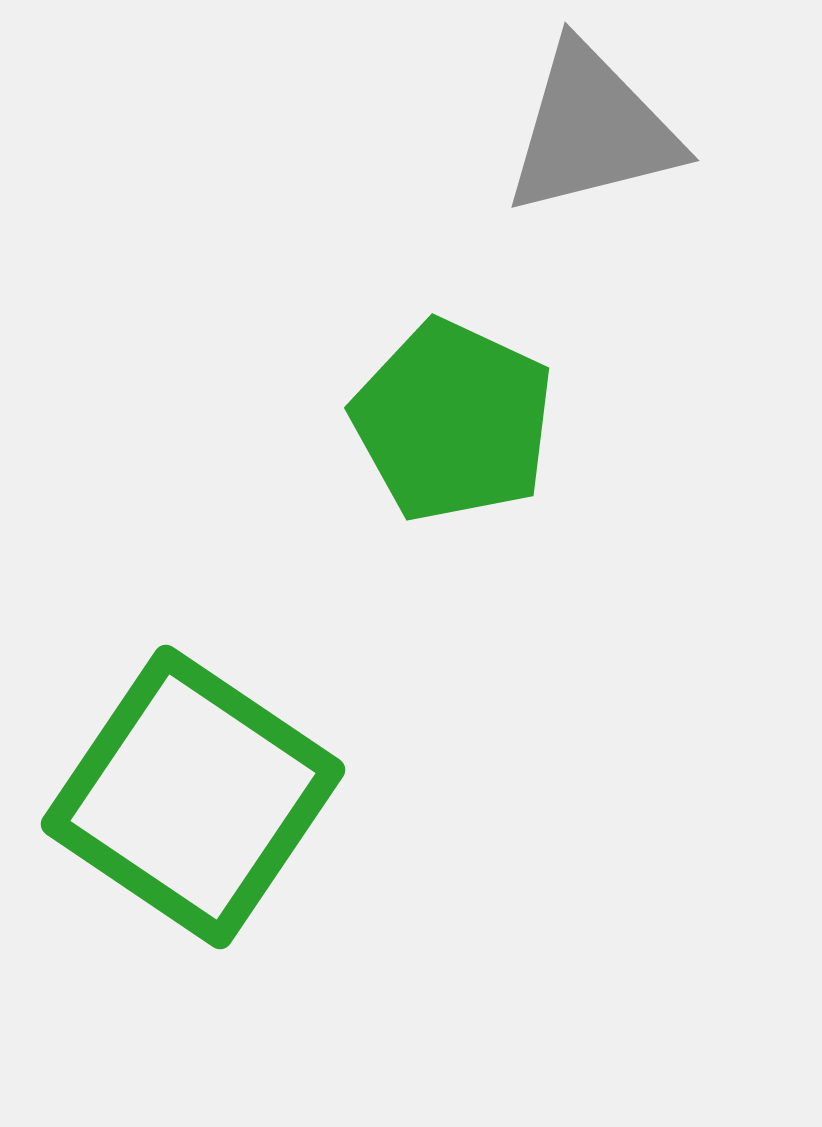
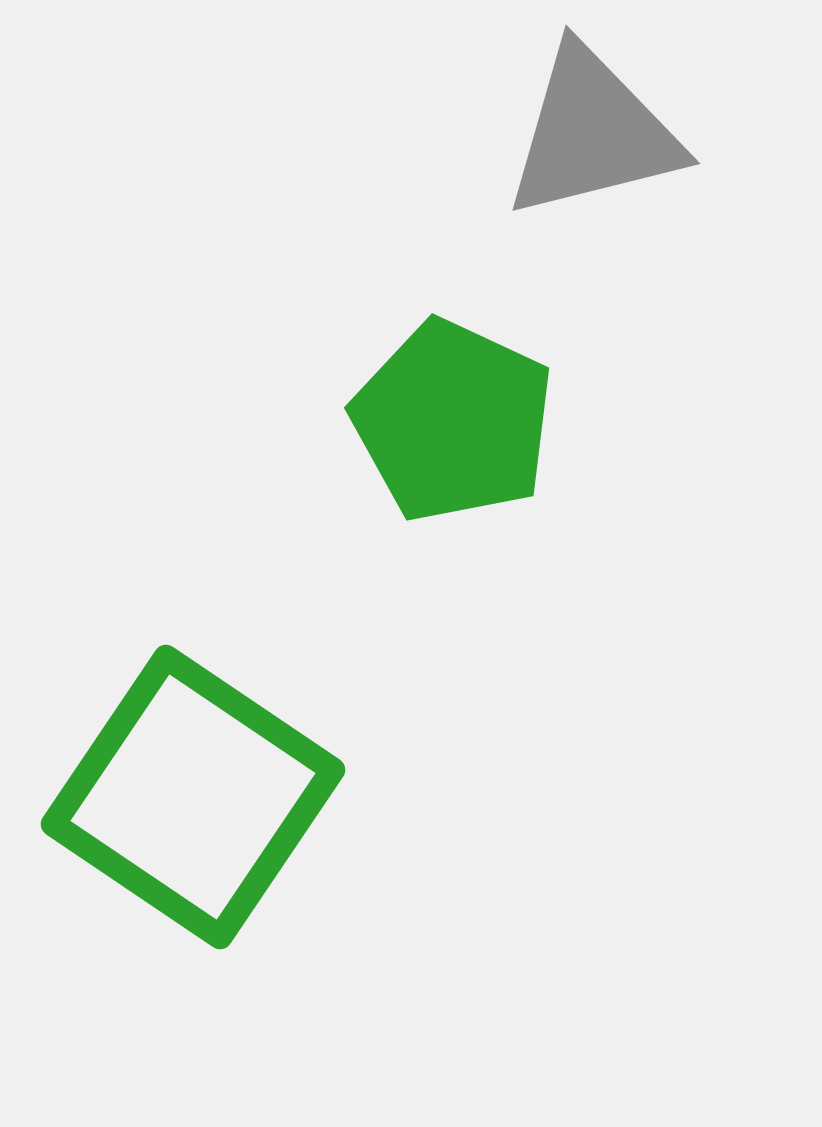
gray triangle: moved 1 px right, 3 px down
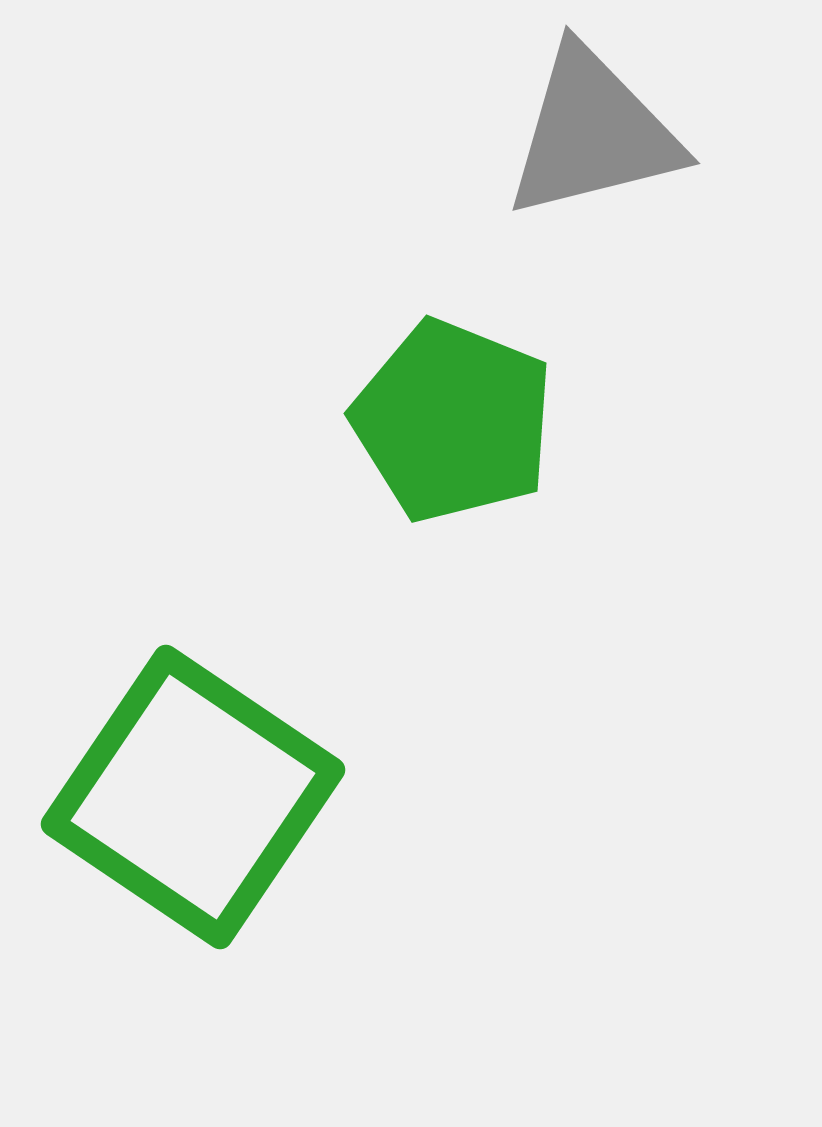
green pentagon: rotated 3 degrees counterclockwise
